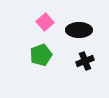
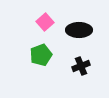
black cross: moved 4 px left, 5 px down
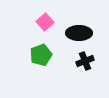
black ellipse: moved 3 px down
black cross: moved 4 px right, 5 px up
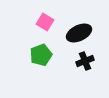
pink square: rotated 18 degrees counterclockwise
black ellipse: rotated 25 degrees counterclockwise
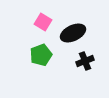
pink square: moved 2 px left
black ellipse: moved 6 px left
